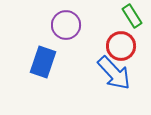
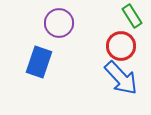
purple circle: moved 7 px left, 2 px up
blue rectangle: moved 4 px left
blue arrow: moved 7 px right, 5 px down
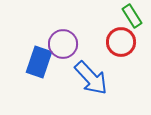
purple circle: moved 4 px right, 21 px down
red circle: moved 4 px up
blue arrow: moved 30 px left
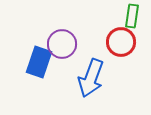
green rectangle: rotated 40 degrees clockwise
purple circle: moved 1 px left
blue arrow: rotated 63 degrees clockwise
